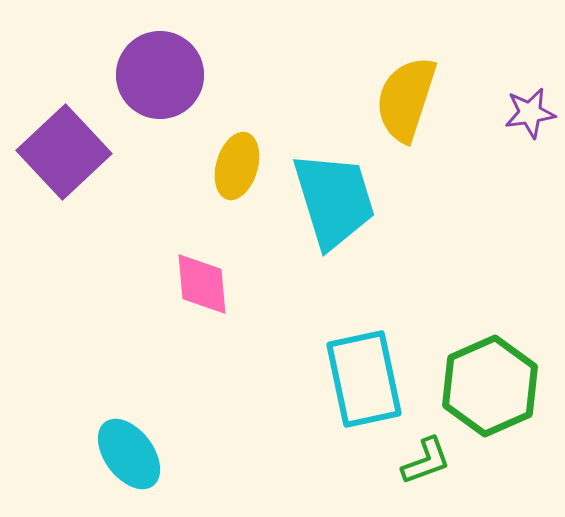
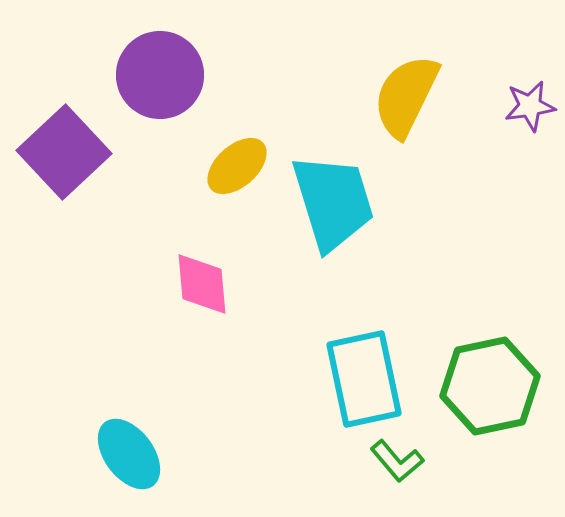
yellow semicircle: moved 3 px up; rotated 8 degrees clockwise
purple star: moved 7 px up
yellow ellipse: rotated 32 degrees clockwise
cyan trapezoid: moved 1 px left, 2 px down
green hexagon: rotated 12 degrees clockwise
green L-shape: moved 29 px left; rotated 70 degrees clockwise
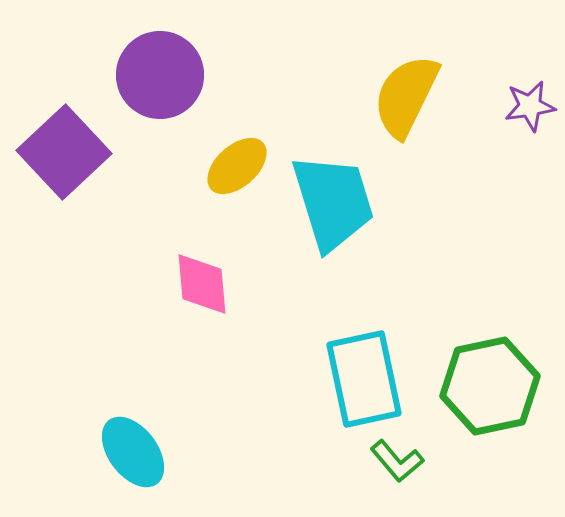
cyan ellipse: moved 4 px right, 2 px up
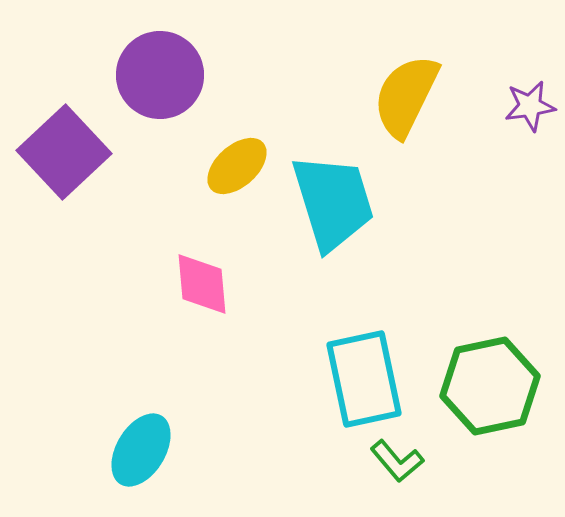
cyan ellipse: moved 8 px right, 2 px up; rotated 68 degrees clockwise
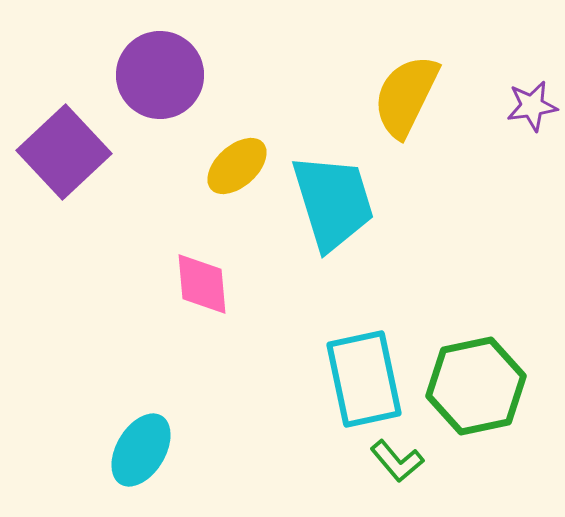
purple star: moved 2 px right
green hexagon: moved 14 px left
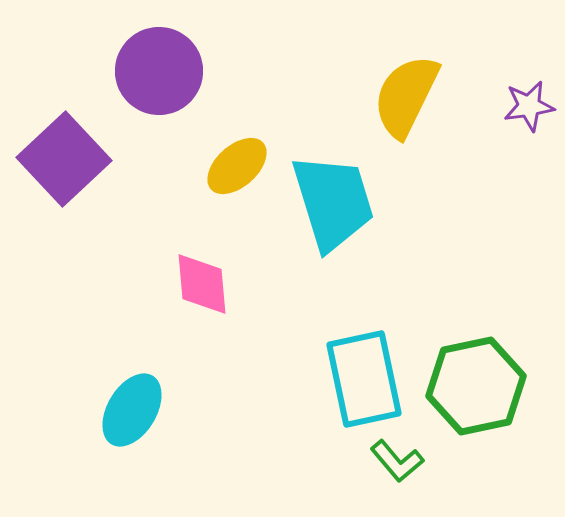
purple circle: moved 1 px left, 4 px up
purple star: moved 3 px left
purple square: moved 7 px down
cyan ellipse: moved 9 px left, 40 px up
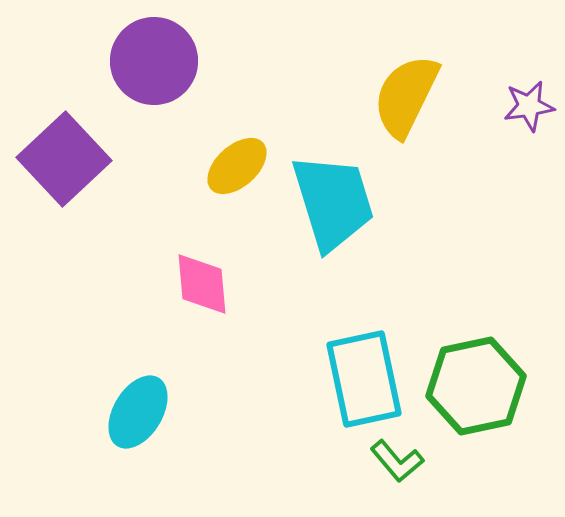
purple circle: moved 5 px left, 10 px up
cyan ellipse: moved 6 px right, 2 px down
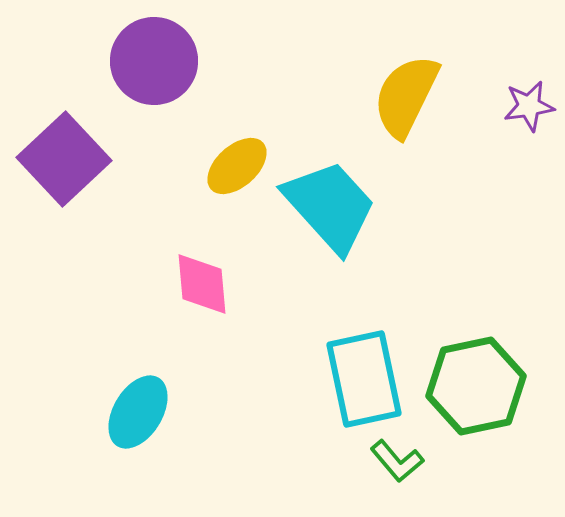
cyan trapezoid: moved 3 px left, 4 px down; rotated 25 degrees counterclockwise
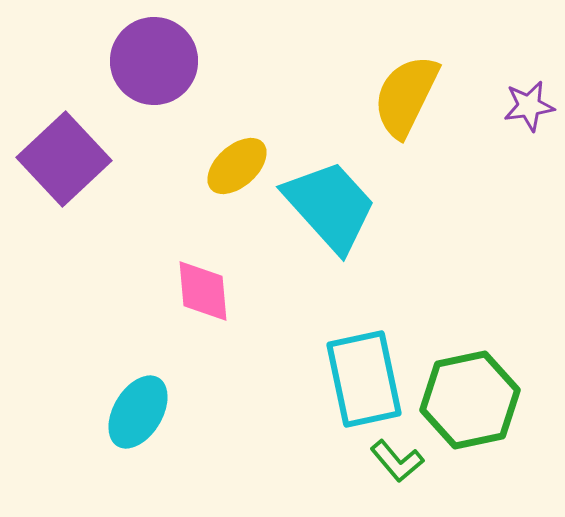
pink diamond: moved 1 px right, 7 px down
green hexagon: moved 6 px left, 14 px down
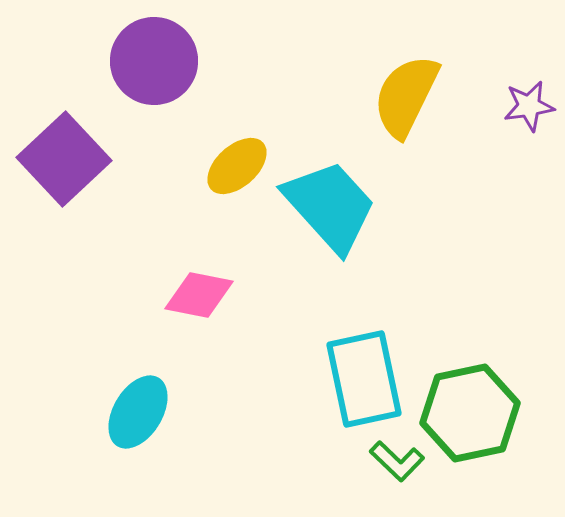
pink diamond: moved 4 px left, 4 px down; rotated 74 degrees counterclockwise
green hexagon: moved 13 px down
green L-shape: rotated 6 degrees counterclockwise
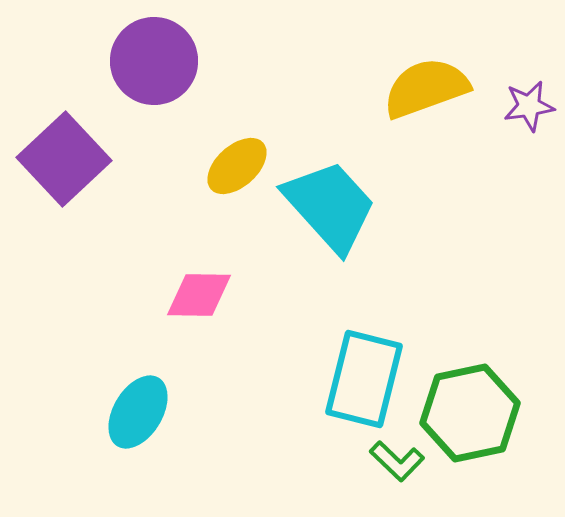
yellow semicircle: moved 20 px right, 8 px up; rotated 44 degrees clockwise
pink diamond: rotated 10 degrees counterclockwise
cyan rectangle: rotated 26 degrees clockwise
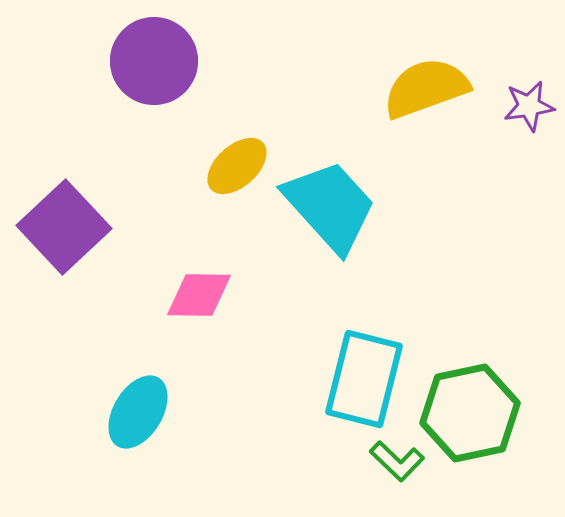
purple square: moved 68 px down
